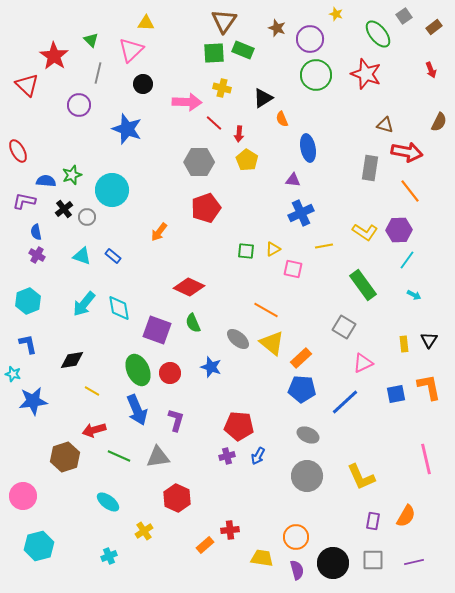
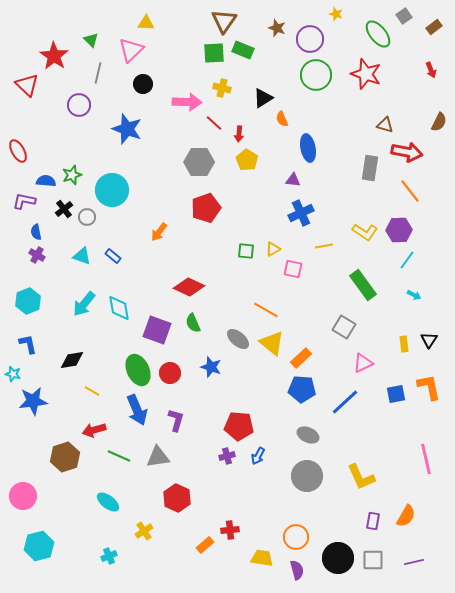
black circle at (333, 563): moved 5 px right, 5 px up
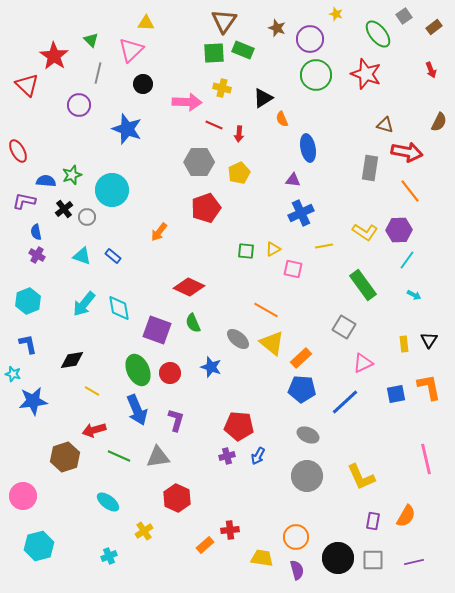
red line at (214, 123): moved 2 px down; rotated 18 degrees counterclockwise
yellow pentagon at (247, 160): moved 8 px left, 13 px down; rotated 15 degrees clockwise
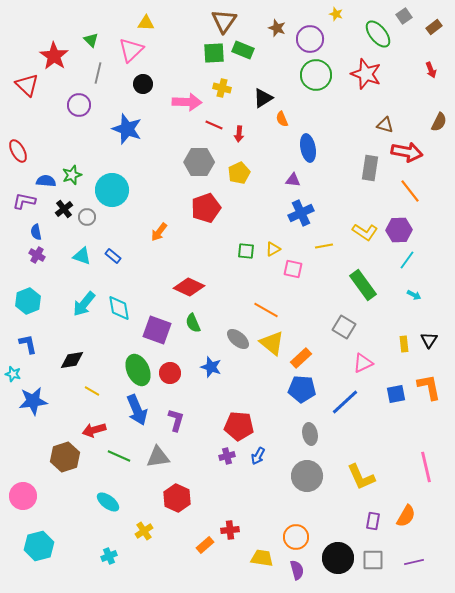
gray ellipse at (308, 435): moved 2 px right, 1 px up; rotated 55 degrees clockwise
pink line at (426, 459): moved 8 px down
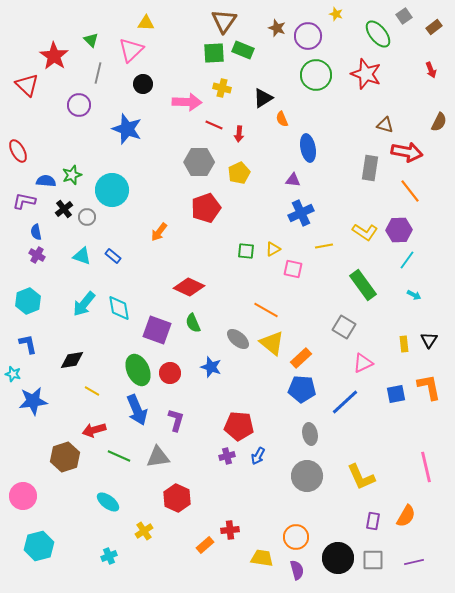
purple circle at (310, 39): moved 2 px left, 3 px up
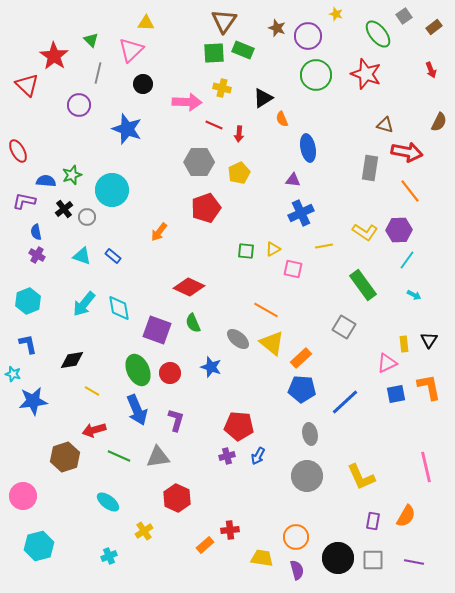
pink triangle at (363, 363): moved 24 px right
purple line at (414, 562): rotated 24 degrees clockwise
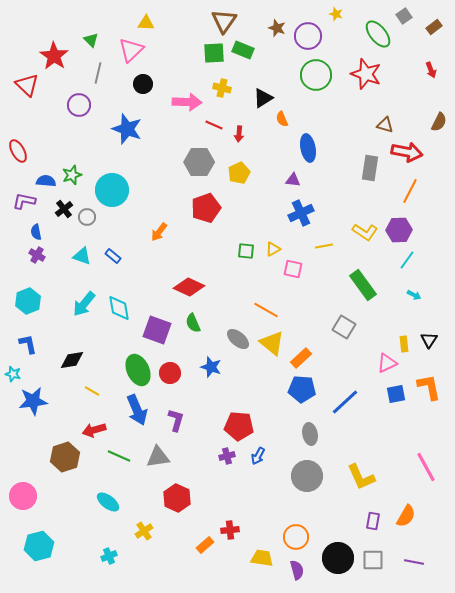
orange line at (410, 191): rotated 65 degrees clockwise
pink line at (426, 467): rotated 16 degrees counterclockwise
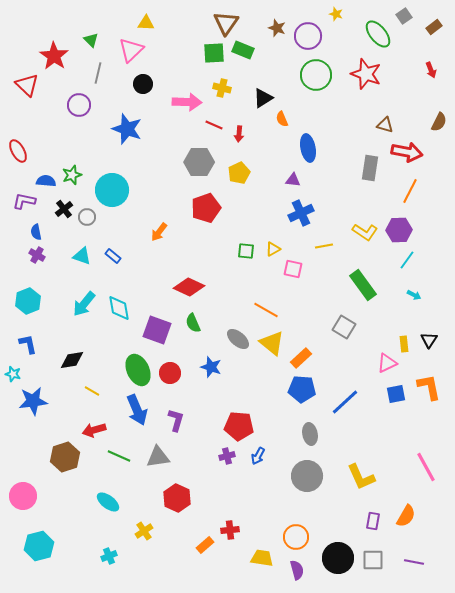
brown triangle at (224, 21): moved 2 px right, 2 px down
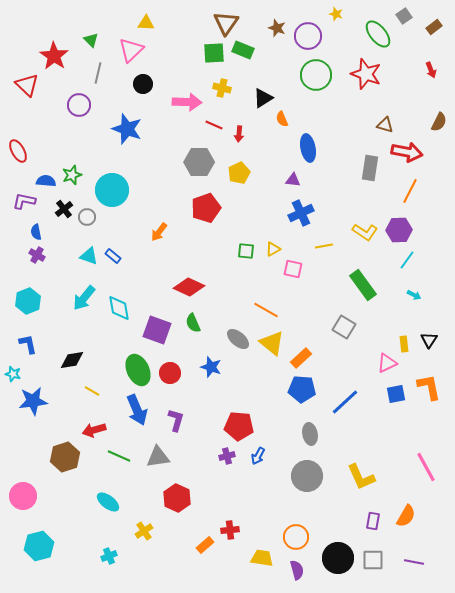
cyan triangle at (82, 256): moved 7 px right
cyan arrow at (84, 304): moved 6 px up
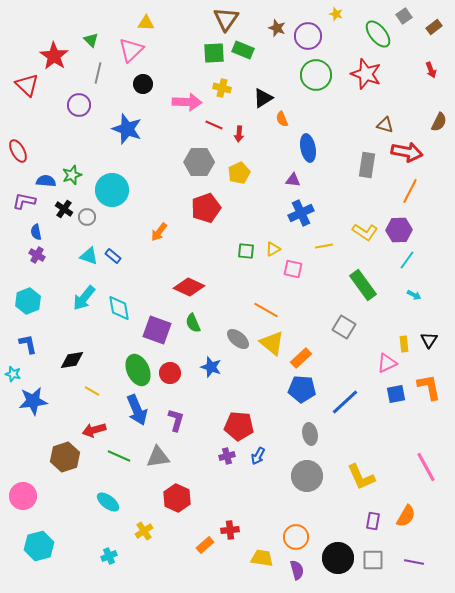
brown triangle at (226, 23): moved 4 px up
gray rectangle at (370, 168): moved 3 px left, 3 px up
black cross at (64, 209): rotated 18 degrees counterclockwise
